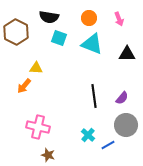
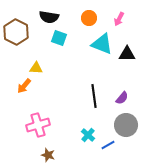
pink arrow: rotated 48 degrees clockwise
cyan triangle: moved 10 px right
pink cross: moved 2 px up; rotated 30 degrees counterclockwise
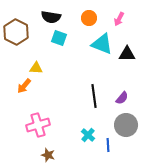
black semicircle: moved 2 px right
blue line: rotated 64 degrees counterclockwise
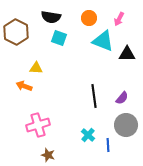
cyan triangle: moved 1 px right, 3 px up
orange arrow: rotated 70 degrees clockwise
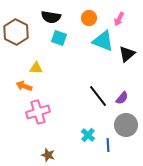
black triangle: rotated 42 degrees counterclockwise
black line: moved 4 px right; rotated 30 degrees counterclockwise
pink cross: moved 13 px up
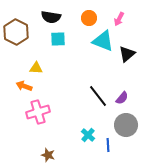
cyan square: moved 1 px left, 1 px down; rotated 21 degrees counterclockwise
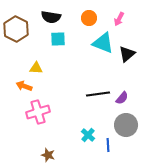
brown hexagon: moved 3 px up
cyan triangle: moved 2 px down
black line: moved 2 px up; rotated 60 degrees counterclockwise
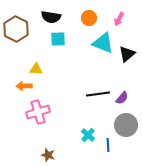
yellow triangle: moved 1 px down
orange arrow: rotated 21 degrees counterclockwise
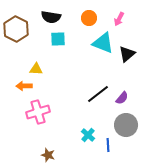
black line: rotated 30 degrees counterclockwise
